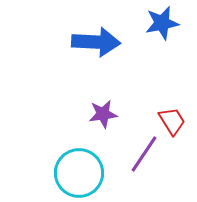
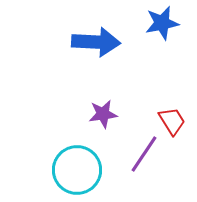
cyan circle: moved 2 px left, 3 px up
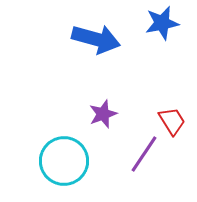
blue arrow: moved 3 px up; rotated 12 degrees clockwise
purple star: rotated 12 degrees counterclockwise
cyan circle: moved 13 px left, 9 px up
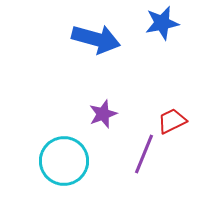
red trapezoid: rotated 84 degrees counterclockwise
purple line: rotated 12 degrees counterclockwise
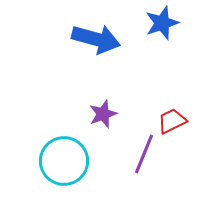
blue star: rotated 8 degrees counterclockwise
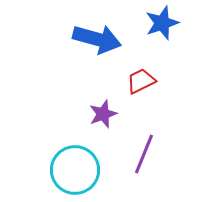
blue arrow: moved 1 px right
red trapezoid: moved 31 px left, 40 px up
cyan circle: moved 11 px right, 9 px down
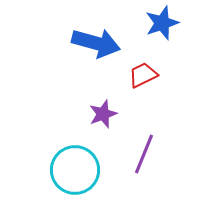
blue arrow: moved 1 px left, 4 px down
red trapezoid: moved 2 px right, 6 px up
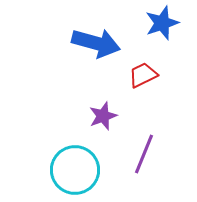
purple star: moved 2 px down
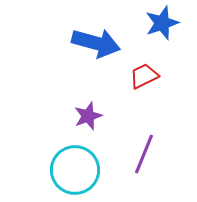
red trapezoid: moved 1 px right, 1 px down
purple star: moved 15 px left
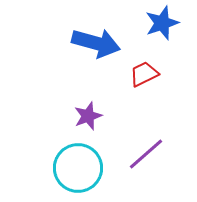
red trapezoid: moved 2 px up
purple line: moved 2 px right; rotated 27 degrees clockwise
cyan circle: moved 3 px right, 2 px up
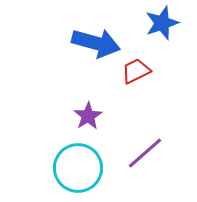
red trapezoid: moved 8 px left, 3 px up
purple star: rotated 12 degrees counterclockwise
purple line: moved 1 px left, 1 px up
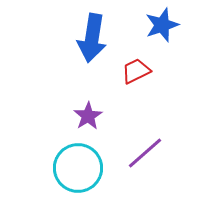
blue star: moved 2 px down
blue arrow: moved 4 px left, 5 px up; rotated 84 degrees clockwise
